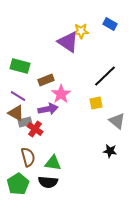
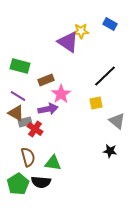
black semicircle: moved 7 px left
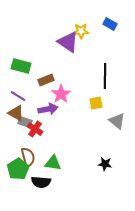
green rectangle: moved 1 px right
black line: rotated 45 degrees counterclockwise
gray rectangle: rotated 32 degrees clockwise
black star: moved 5 px left, 13 px down
green pentagon: moved 15 px up
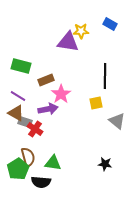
purple triangle: rotated 25 degrees counterclockwise
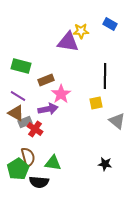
gray rectangle: rotated 40 degrees counterclockwise
black semicircle: moved 2 px left
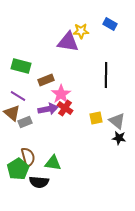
black line: moved 1 px right, 1 px up
yellow square: moved 15 px down
brown triangle: moved 4 px left; rotated 12 degrees clockwise
red cross: moved 30 px right, 21 px up
black star: moved 14 px right, 26 px up
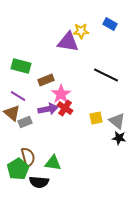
black line: rotated 65 degrees counterclockwise
